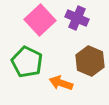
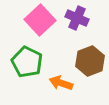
brown hexagon: rotated 16 degrees clockwise
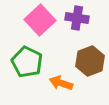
purple cross: rotated 15 degrees counterclockwise
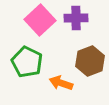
purple cross: moved 1 px left; rotated 10 degrees counterclockwise
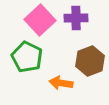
green pentagon: moved 5 px up
orange arrow: rotated 10 degrees counterclockwise
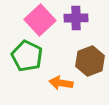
green pentagon: moved 1 px up
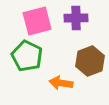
pink square: moved 3 px left, 1 px down; rotated 28 degrees clockwise
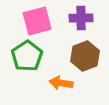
purple cross: moved 5 px right
green pentagon: rotated 12 degrees clockwise
brown hexagon: moved 5 px left, 5 px up
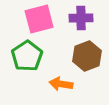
pink square: moved 2 px right, 2 px up
brown hexagon: moved 2 px right
orange arrow: moved 1 px down
